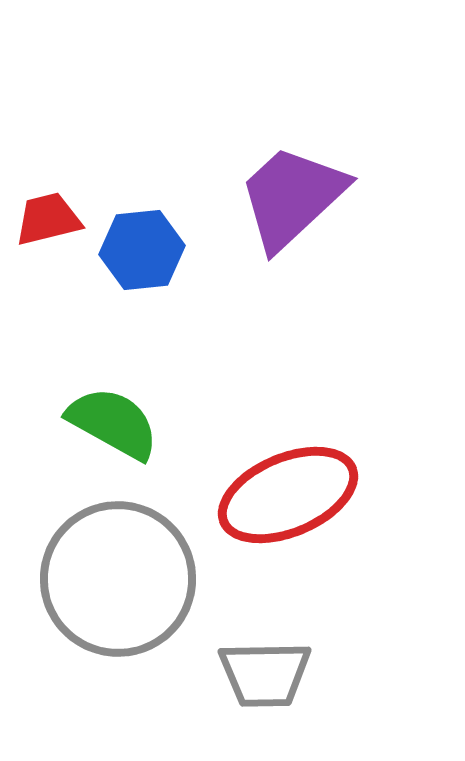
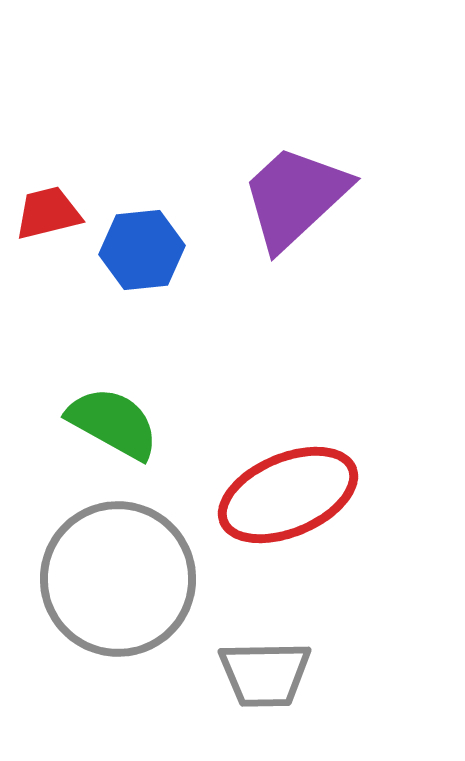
purple trapezoid: moved 3 px right
red trapezoid: moved 6 px up
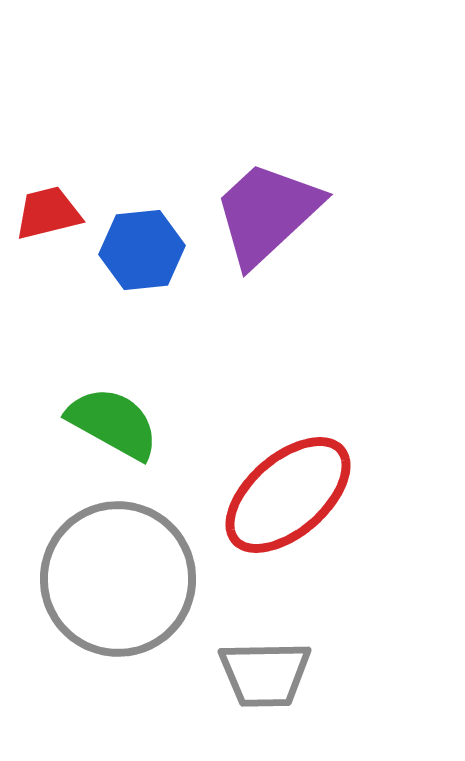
purple trapezoid: moved 28 px left, 16 px down
red ellipse: rotated 18 degrees counterclockwise
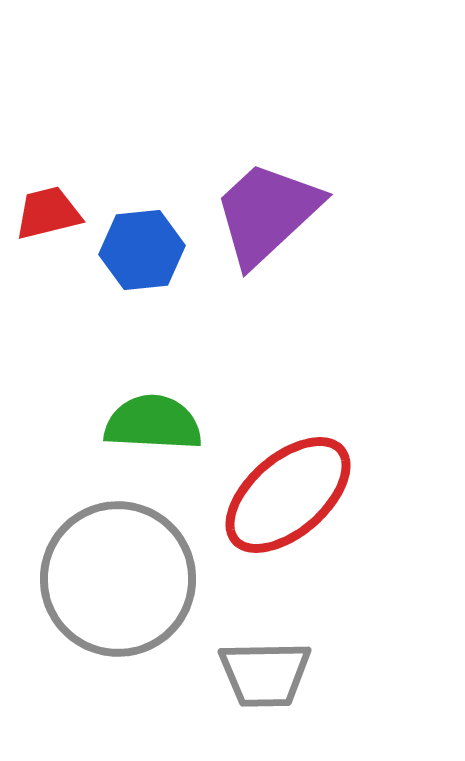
green semicircle: moved 40 px right; rotated 26 degrees counterclockwise
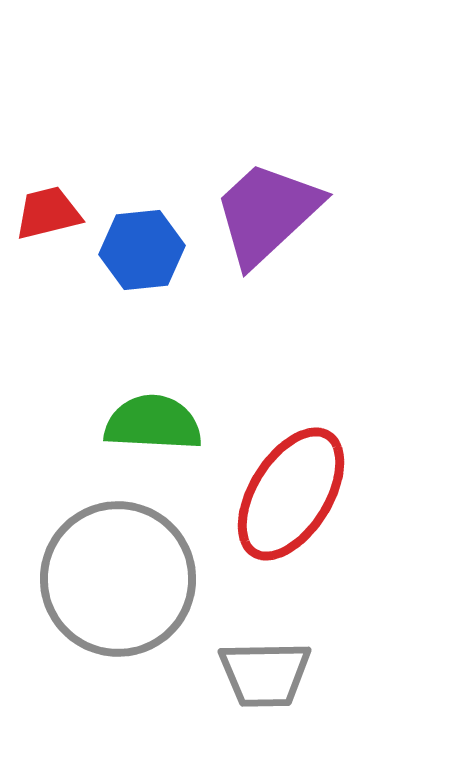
red ellipse: moved 3 px right, 1 px up; rotated 17 degrees counterclockwise
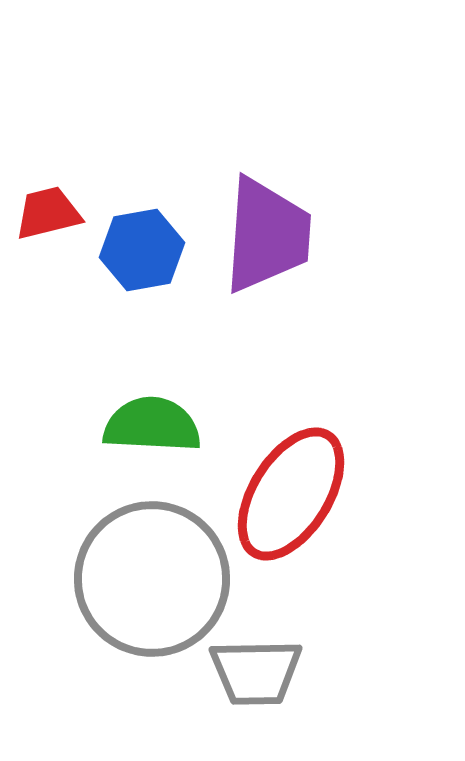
purple trapezoid: moved 22 px down; rotated 137 degrees clockwise
blue hexagon: rotated 4 degrees counterclockwise
green semicircle: moved 1 px left, 2 px down
gray circle: moved 34 px right
gray trapezoid: moved 9 px left, 2 px up
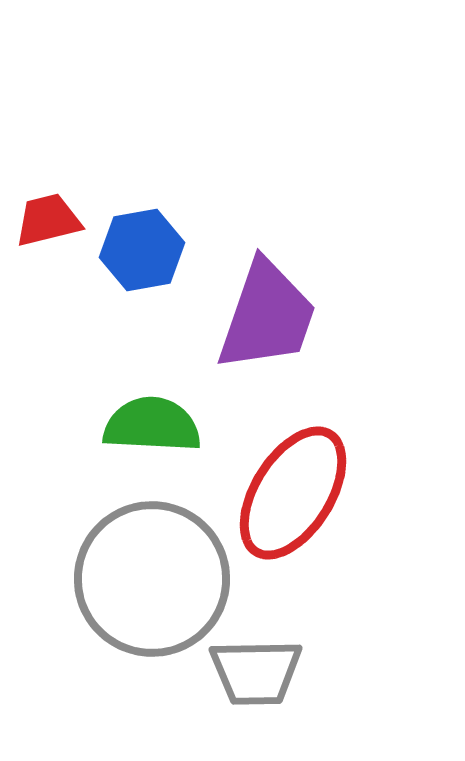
red trapezoid: moved 7 px down
purple trapezoid: moved 81 px down; rotated 15 degrees clockwise
red ellipse: moved 2 px right, 1 px up
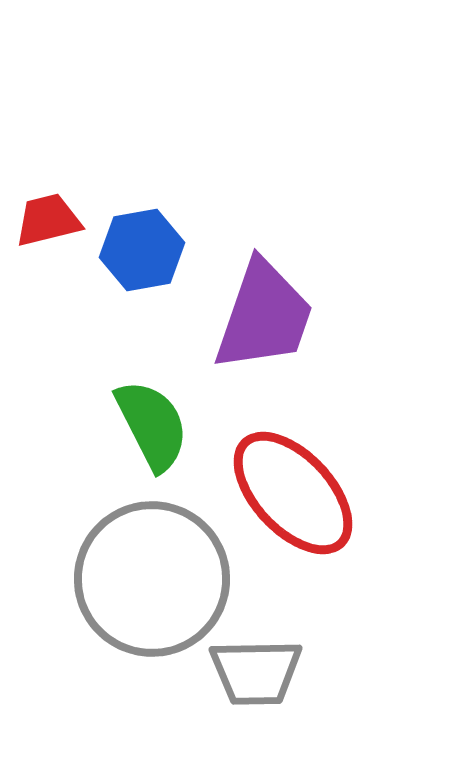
purple trapezoid: moved 3 px left
green semicircle: rotated 60 degrees clockwise
red ellipse: rotated 75 degrees counterclockwise
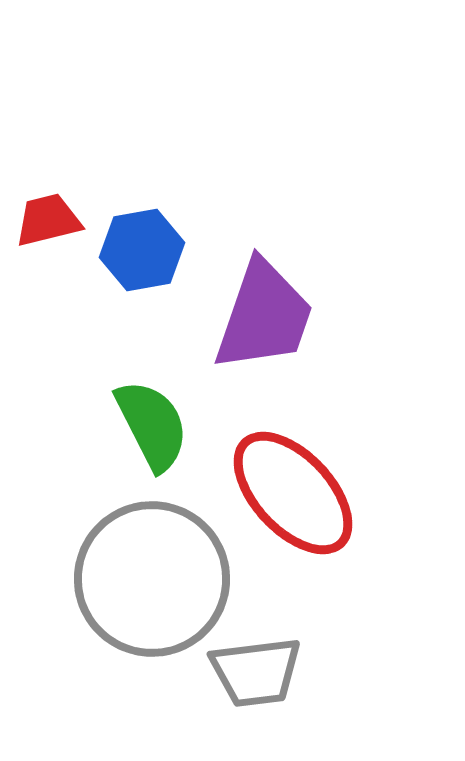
gray trapezoid: rotated 6 degrees counterclockwise
